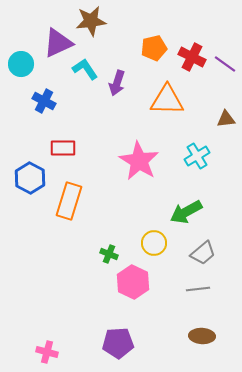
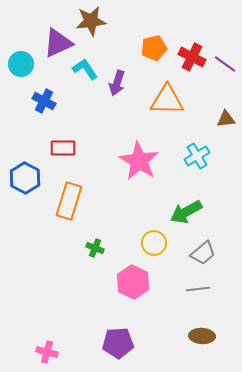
blue hexagon: moved 5 px left
green cross: moved 14 px left, 6 px up
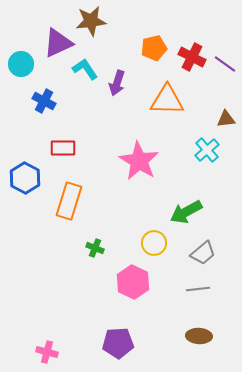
cyan cross: moved 10 px right, 6 px up; rotated 10 degrees counterclockwise
brown ellipse: moved 3 px left
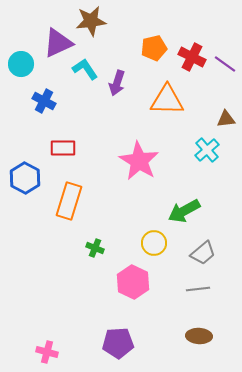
green arrow: moved 2 px left, 1 px up
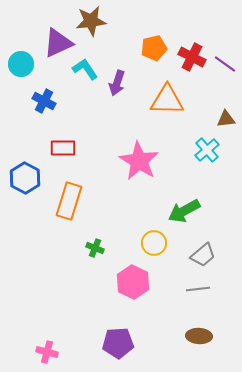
gray trapezoid: moved 2 px down
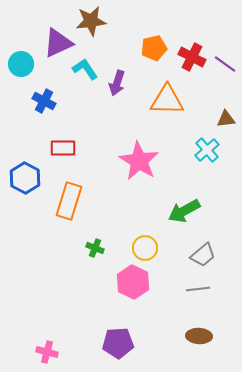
yellow circle: moved 9 px left, 5 px down
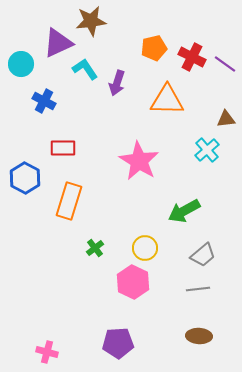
green cross: rotated 30 degrees clockwise
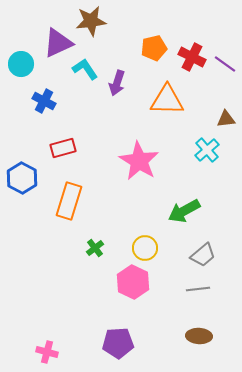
red rectangle: rotated 15 degrees counterclockwise
blue hexagon: moved 3 px left
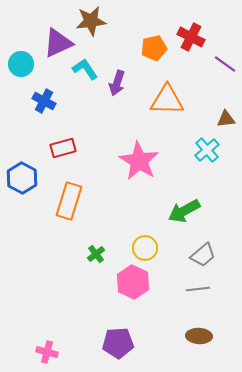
red cross: moved 1 px left, 20 px up
green cross: moved 1 px right, 6 px down
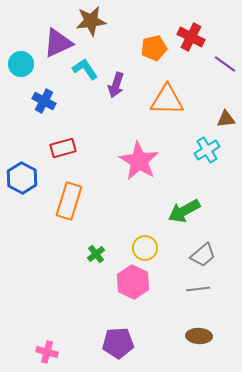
purple arrow: moved 1 px left, 2 px down
cyan cross: rotated 10 degrees clockwise
